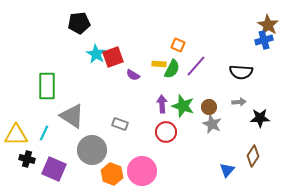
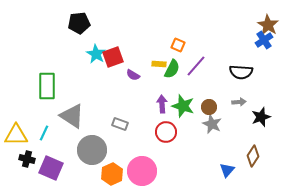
blue cross: rotated 18 degrees counterclockwise
black star: moved 1 px right, 1 px up; rotated 18 degrees counterclockwise
purple square: moved 3 px left, 1 px up
orange hexagon: rotated 15 degrees clockwise
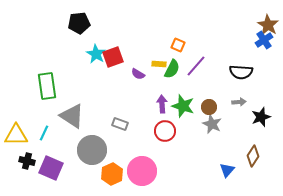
purple semicircle: moved 5 px right, 1 px up
green rectangle: rotated 8 degrees counterclockwise
red circle: moved 1 px left, 1 px up
black cross: moved 2 px down
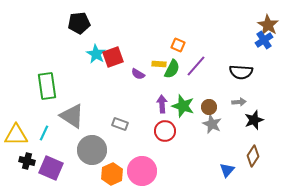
black star: moved 7 px left, 3 px down
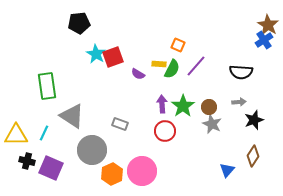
green star: rotated 20 degrees clockwise
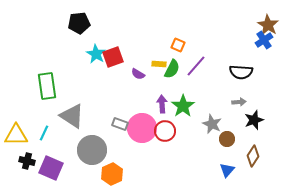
brown circle: moved 18 px right, 32 px down
pink circle: moved 43 px up
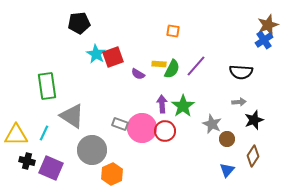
brown star: rotated 20 degrees clockwise
orange square: moved 5 px left, 14 px up; rotated 16 degrees counterclockwise
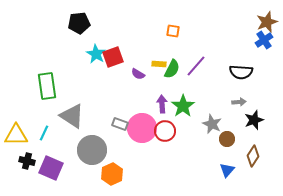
brown star: moved 1 px left, 3 px up
